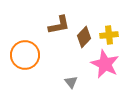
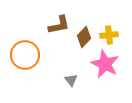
gray triangle: moved 2 px up
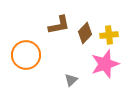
brown diamond: moved 1 px right, 4 px up
orange circle: moved 1 px right
pink star: rotated 28 degrees clockwise
gray triangle: rotated 24 degrees clockwise
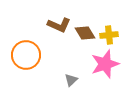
brown L-shape: rotated 35 degrees clockwise
brown diamond: rotated 75 degrees counterclockwise
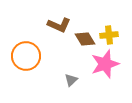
brown diamond: moved 6 px down
orange circle: moved 1 px down
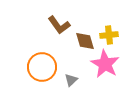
brown L-shape: rotated 30 degrees clockwise
brown diamond: moved 2 px down; rotated 15 degrees clockwise
orange circle: moved 16 px right, 11 px down
pink star: rotated 24 degrees counterclockwise
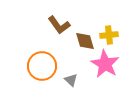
orange circle: moved 1 px up
gray triangle: rotated 32 degrees counterclockwise
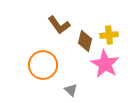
brown diamond: rotated 30 degrees clockwise
orange circle: moved 1 px right, 1 px up
gray triangle: moved 10 px down
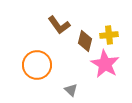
orange circle: moved 6 px left
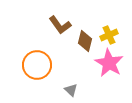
brown L-shape: moved 1 px right
yellow cross: rotated 18 degrees counterclockwise
pink star: moved 4 px right, 1 px up
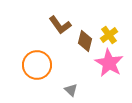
yellow cross: rotated 12 degrees counterclockwise
